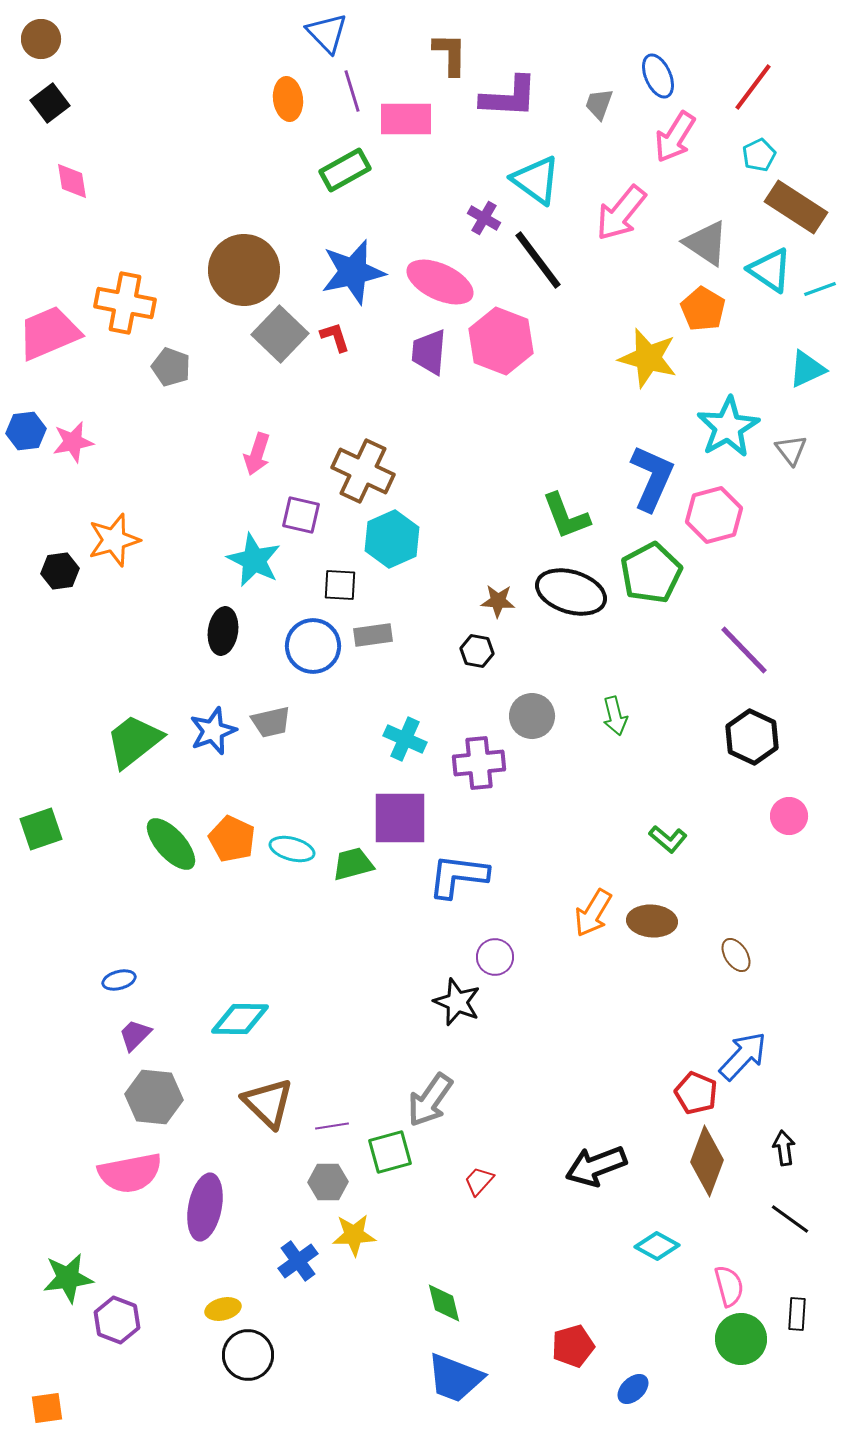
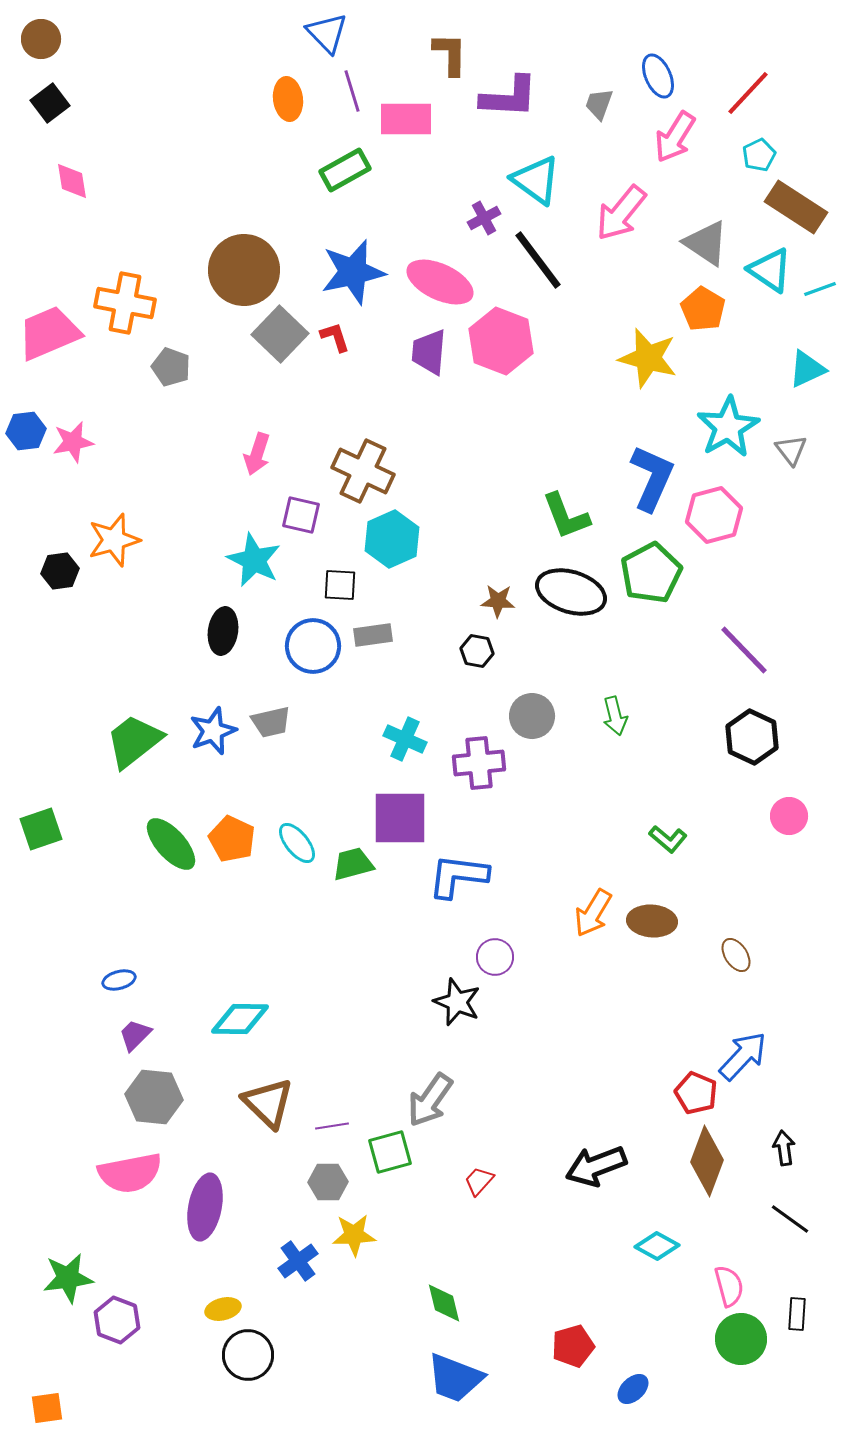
red line at (753, 87): moved 5 px left, 6 px down; rotated 6 degrees clockwise
purple cross at (484, 218): rotated 32 degrees clockwise
cyan ellipse at (292, 849): moved 5 px right, 6 px up; rotated 36 degrees clockwise
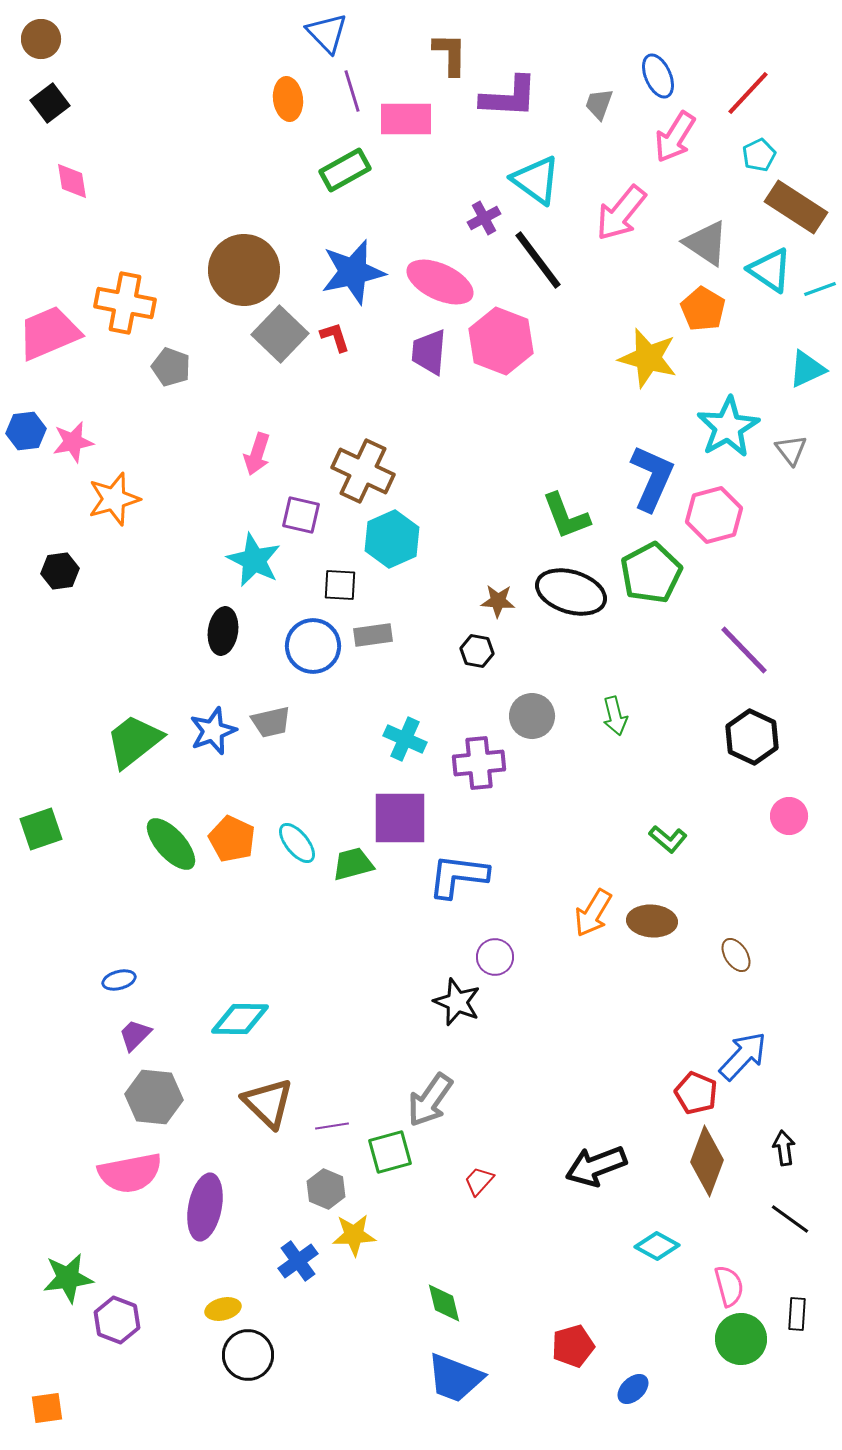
orange star at (114, 540): moved 41 px up
gray hexagon at (328, 1182): moved 2 px left, 7 px down; rotated 24 degrees clockwise
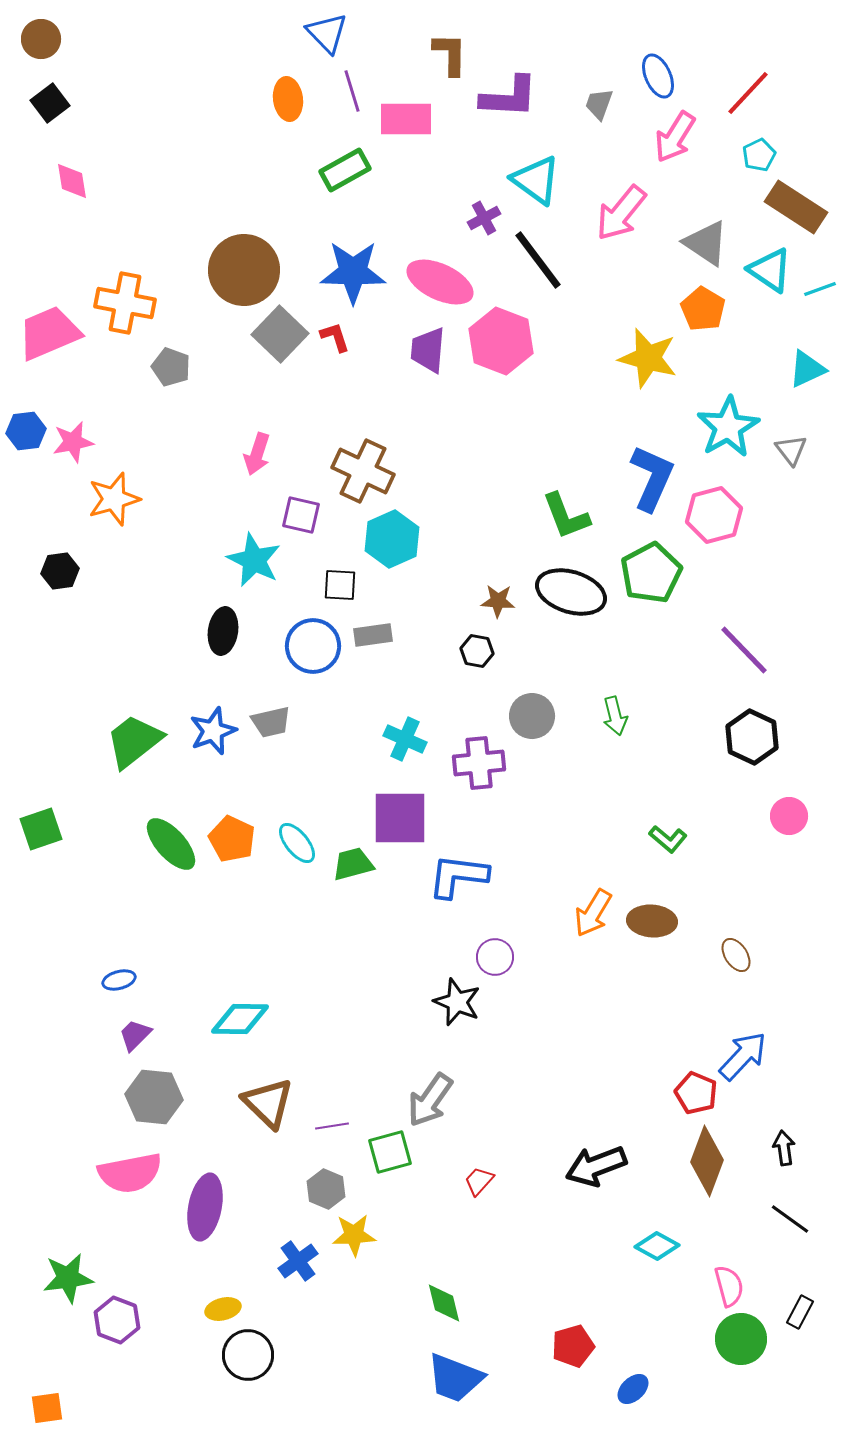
blue star at (353, 272): rotated 14 degrees clockwise
purple trapezoid at (429, 352): moved 1 px left, 2 px up
black rectangle at (797, 1314): moved 3 px right, 2 px up; rotated 24 degrees clockwise
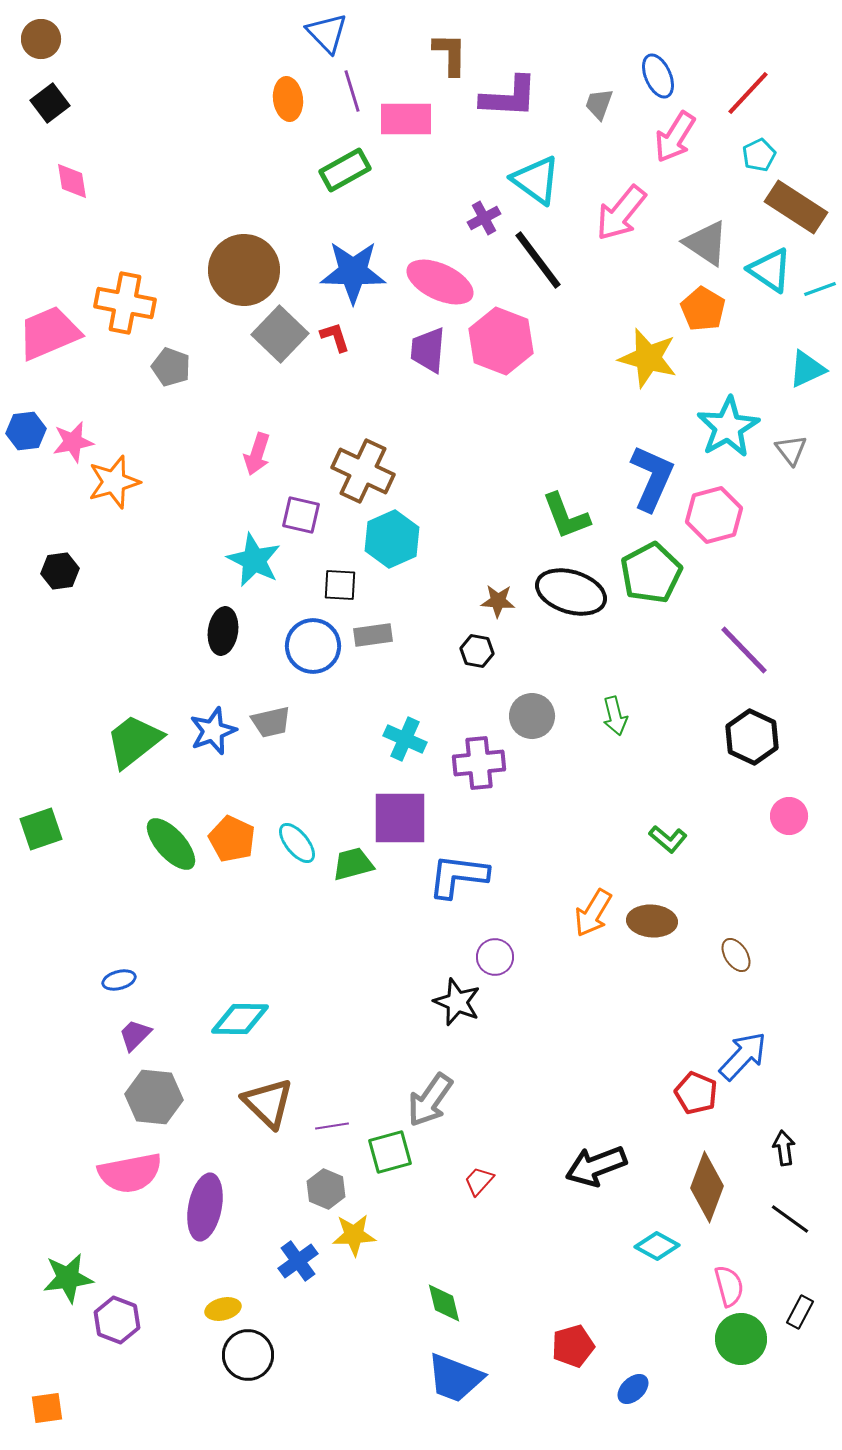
orange star at (114, 499): moved 17 px up
brown diamond at (707, 1161): moved 26 px down
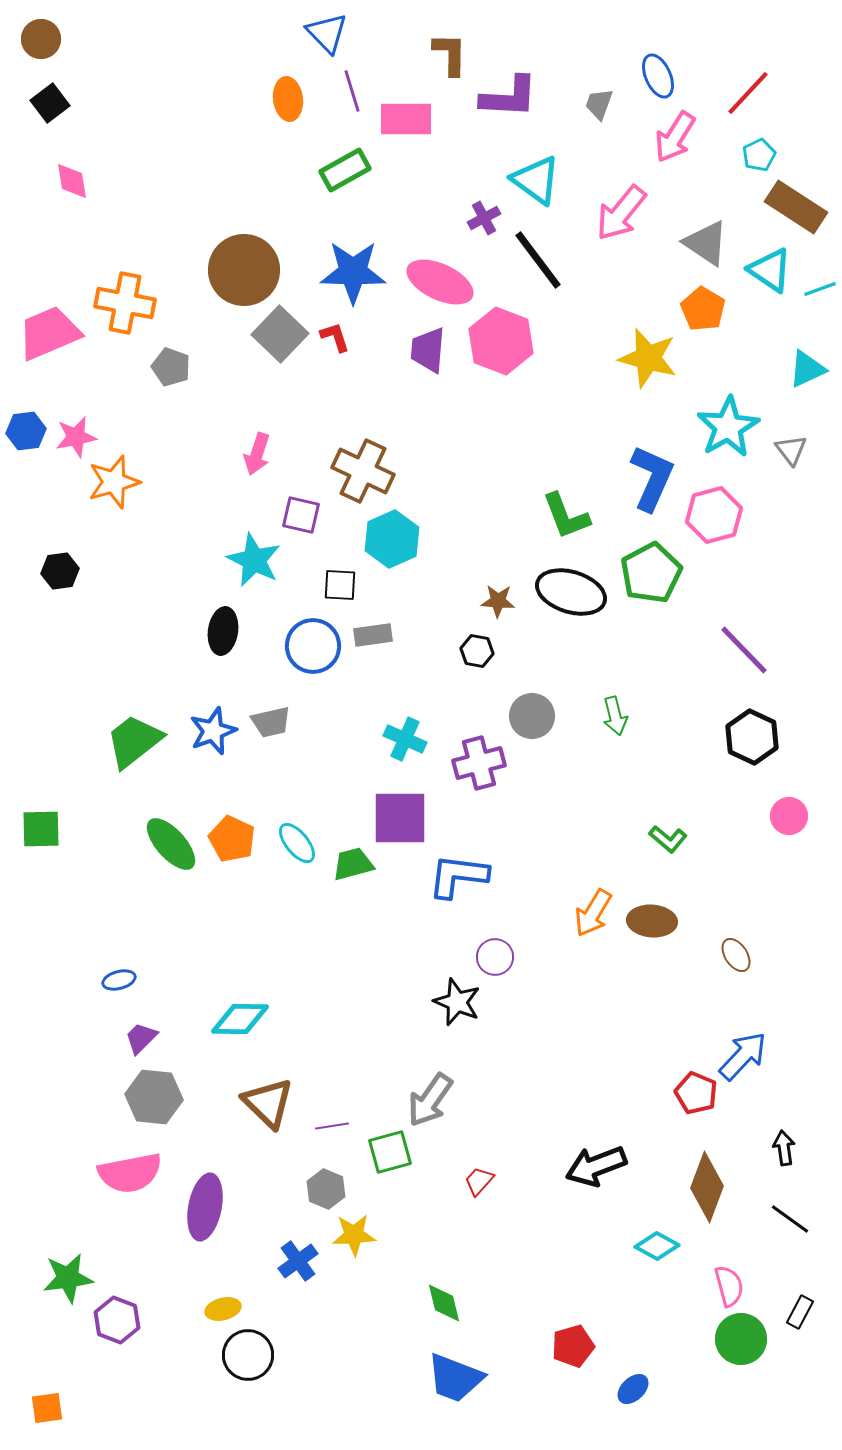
pink star at (73, 442): moved 3 px right, 5 px up
purple cross at (479, 763): rotated 9 degrees counterclockwise
green square at (41, 829): rotated 18 degrees clockwise
purple trapezoid at (135, 1035): moved 6 px right, 3 px down
